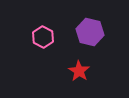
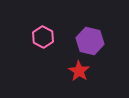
purple hexagon: moved 9 px down
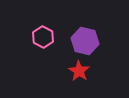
purple hexagon: moved 5 px left
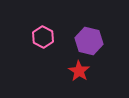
purple hexagon: moved 4 px right
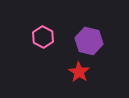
red star: moved 1 px down
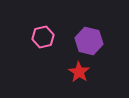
pink hexagon: rotated 20 degrees clockwise
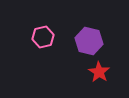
red star: moved 20 px right
